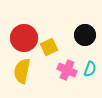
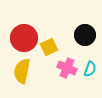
pink cross: moved 2 px up
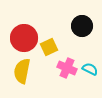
black circle: moved 3 px left, 9 px up
cyan semicircle: rotated 84 degrees counterclockwise
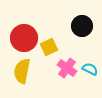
pink cross: rotated 12 degrees clockwise
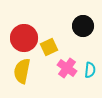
black circle: moved 1 px right
cyan semicircle: moved 1 px down; rotated 70 degrees clockwise
